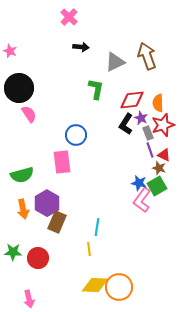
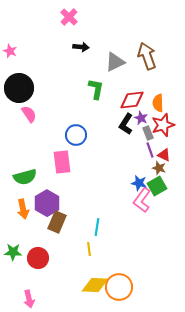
green semicircle: moved 3 px right, 2 px down
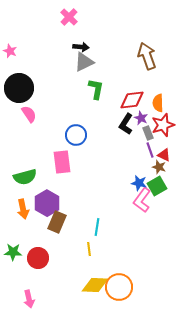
gray triangle: moved 31 px left
brown star: moved 1 px up
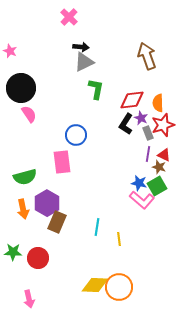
black circle: moved 2 px right
purple line: moved 2 px left, 4 px down; rotated 28 degrees clockwise
pink L-shape: rotated 85 degrees counterclockwise
yellow line: moved 30 px right, 10 px up
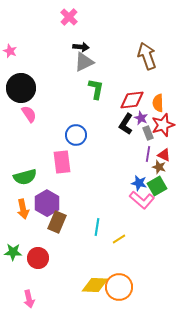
yellow line: rotated 64 degrees clockwise
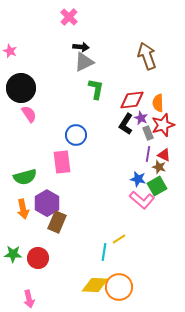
blue star: moved 1 px left, 4 px up
cyan line: moved 7 px right, 25 px down
green star: moved 2 px down
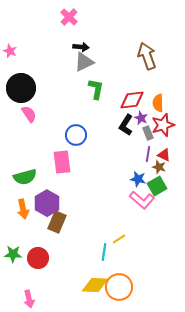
black L-shape: moved 1 px down
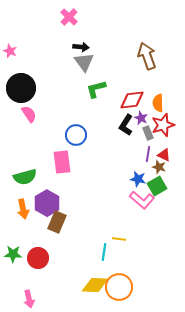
gray triangle: rotated 40 degrees counterclockwise
green L-shape: rotated 115 degrees counterclockwise
yellow line: rotated 40 degrees clockwise
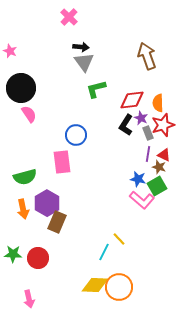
yellow line: rotated 40 degrees clockwise
cyan line: rotated 18 degrees clockwise
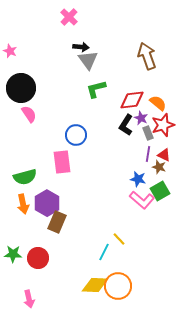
gray triangle: moved 4 px right, 2 px up
orange semicircle: rotated 132 degrees clockwise
green square: moved 3 px right, 5 px down
orange arrow: moved 5 px up
orange circle: moved 1 px left, 1 px up
